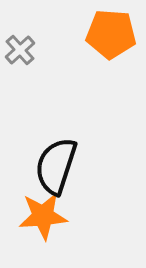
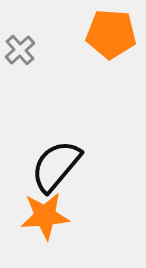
black semicircle: rotated 22 degrees clockwise
orange star: moved 2 px right
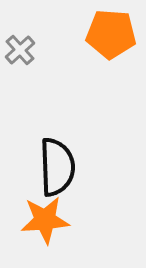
black semicircle: moved 1 px right, 1 px down; rotated 138 degrees clockwise
orange star: moved 4 px down
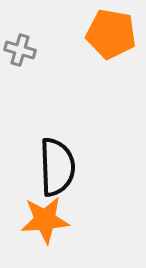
orange pentagon: rotated 6 degrees clockwise
gray cross: rotated 32 degrees counterclockwise
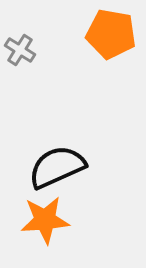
gray cross: rotated 16 degrees clockwise
black semicircle: rotated 112 degrees counterclockwise
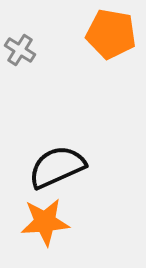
orange star: moved 2 px down
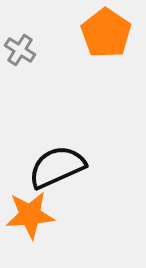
orange pentagon: moved 5 px left, 1 px up; rotated 24 degrees clockwise
orange star: moved 15 px left, 7 px up
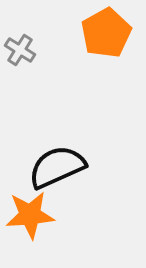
orange pentagon: rotated 9 degrees clockwise
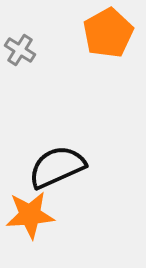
orange pentagon: moved 2 px right
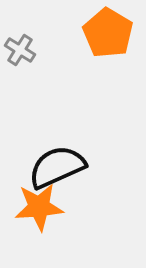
orange pentagon: rotated 12 degrees counterclockwise
orange star: moved 9 px right, 8 px up
